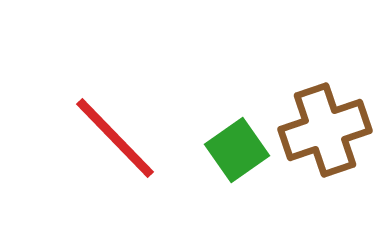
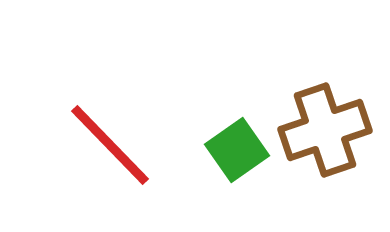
red line: moved 5 px left, 7 px down
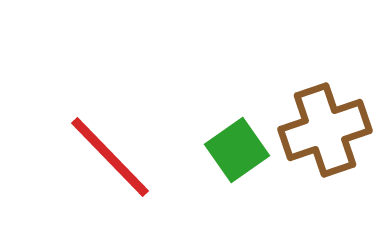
red line: moved 12 px down
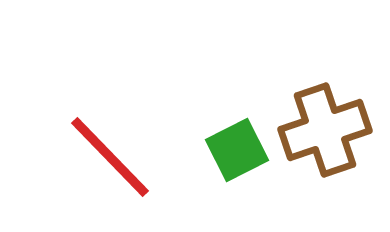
green square: rotated 8 degrees clockwise
